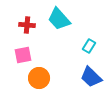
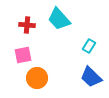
orange circle: moved 2 px left
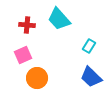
pink square: rotated 12 degrees counterclockwise
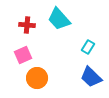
cyan rectangle: moved 1 px left, 1 px down
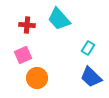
cyan rectangle: moved 1 px down
